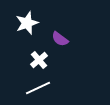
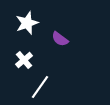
white cross: moved 15 px left
white line: moved 2 px right, 1 px up; rotated 30 degrees counterclockwise
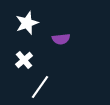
purple semicircle: moved 1 px right; rotated 42 degrees counterclockwise
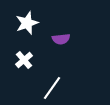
white line: moved 12 px right, 1 px down
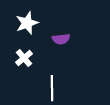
white cross: moved 2 px up
white line: rotated 35 degrees counterclockwise
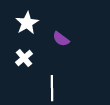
white star: rotated 10 degrees counterclockwise
purple semicircle: rotated 42 degrees clockwise
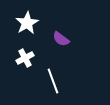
white cross: moved 1 px right; rotated 12 degrees clockwise
white line: moved 1 px right, 7 px up; rotated 20 degrees counterclockwise
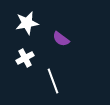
white star: rotated 20 degrees clockwise
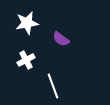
white cross: moved 1 px right, 2 px down
white line: moved 5 px down
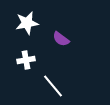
white cross: rotated 18 degrees clockwise
white line: rotated 20 degrees counterclockwise
